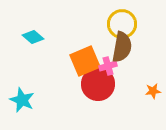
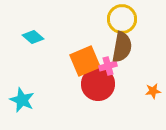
yellow circle: moved 5 px up
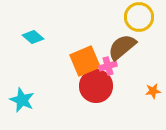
yellow circle: moved 17 px right, 2 px up
brown semicircle: rotated 140 degrees counterclockwise
red circle: moved 2 px left, 2 px down
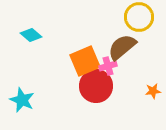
cyan diamond: moved 2 px left, 2 px up
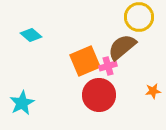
red circle: moved 3 px right, 9 px down
cyan star: moved 3 px down; rotated 20 degrees clockwise
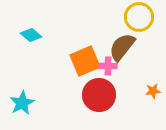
brown semicircle: rotated 12 degrees counterclockwise
pink cross: rotated 18 degrees clockwise
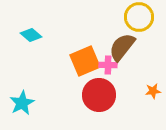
pink cross: moved 1 px up
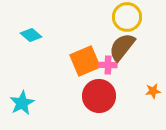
yellow circle: moved 12 px left
red circle: moved 1 px down
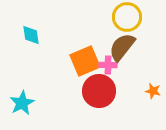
cyan diamond: rotated 40 degrees clockwise
orange star: rotated 21 degrees clockwise
red circle: moved 5 px up
